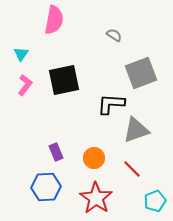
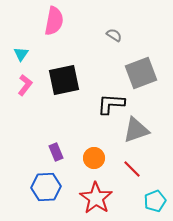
pink semicircle: moved 1 px down
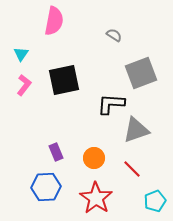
pink L-shape: moved 1 px left
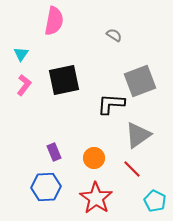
gray square: moved 1 px left, 8 px down
gray triangle: moved 2 px right, 5 px down; rotated 16 degrees counterclockwise
purple rectangle: moved 2 px left
cyan pentagon: rotated 25 degrees counterclockwise
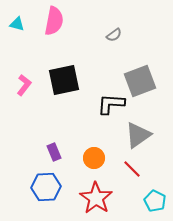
gray semicircle: rotated 112 degrees clockwise
cyan triangle: moved 4 px left, 30 px up; rotated 49 degrees counterclockwise
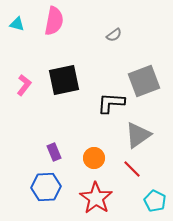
gray square: moved 4 px right
black L-shape: moved 1 px up
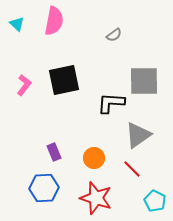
cyan triangle: rotated 28 degrees clockwise
gray square: rotated 20 degrees clockwise
blue hexagon: moved 2 px left, 1 px down
red star: rotated 16 degrees counterclockwise
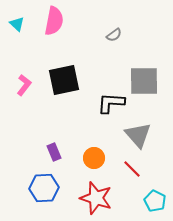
gray triangle: rotated 36 degrees counterclockwise
